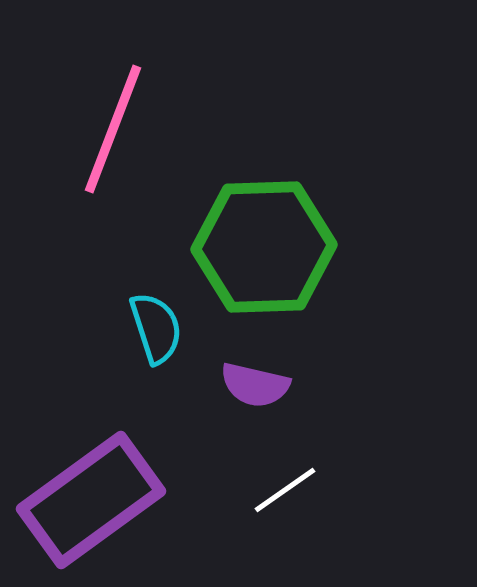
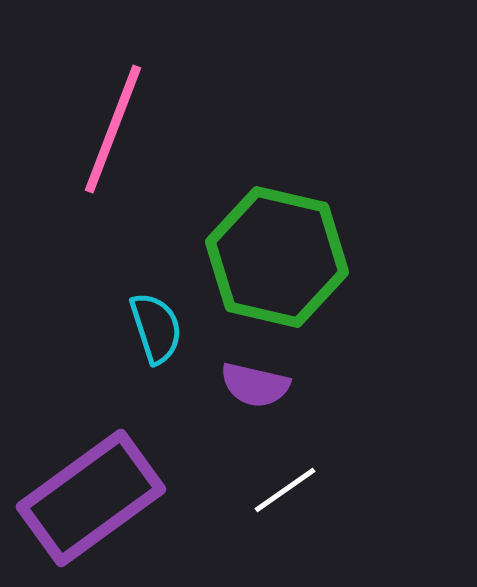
green hexagon: moved 13 px right, 10 px down; rotated 15 degrees clockwise
purple rectangle: moved 2 px up
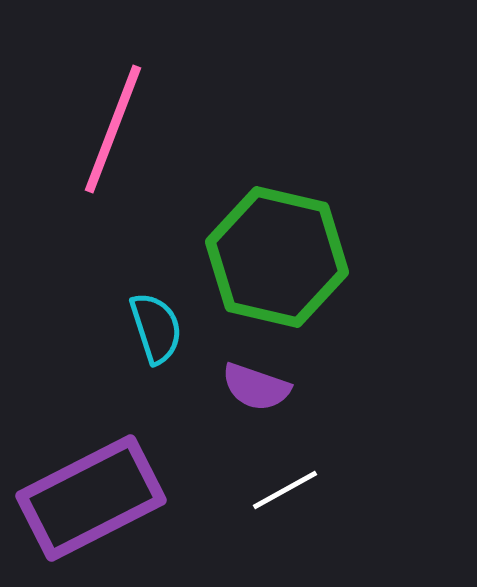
purple semicircle: moved 1 px right, 2 px down; rotated 6 degrees clockwise
white line: rotated 6 degrees clockwise
purple rectangle: rotated 9 degrees clockwise
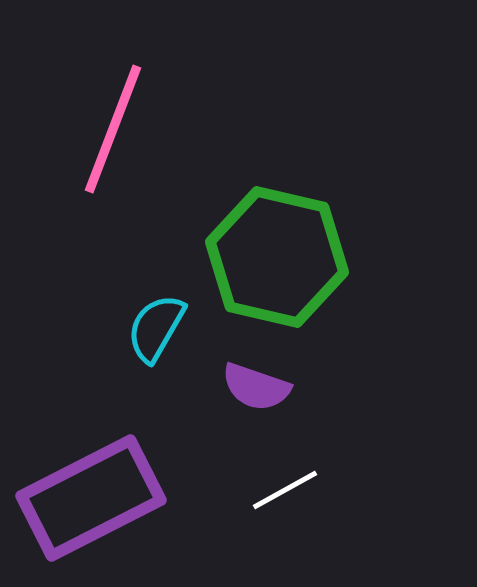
cyan semicircle: rotated 132 degrees counterclockwise
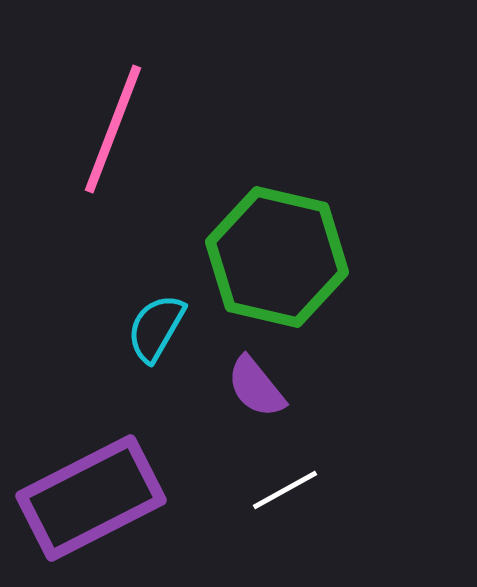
purple semicircle: rotated 32 degrees clockwise
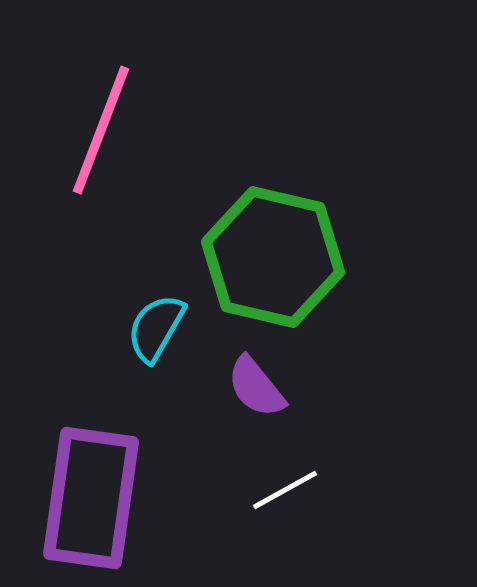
pink line: moved 12 px left, 1 px down
green hexagon: moved 4 px left
purple rectangle: rotated 55 degrees counterclockwise
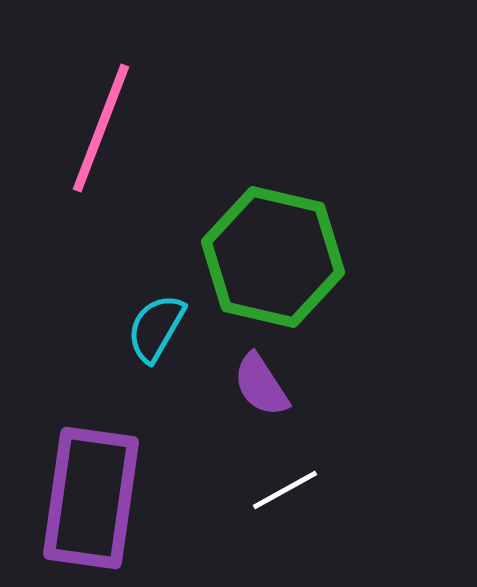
pink line: moved 2 px up
purple semicircle: moved 5 px right, 2 px up; rotated 6 degrees clockwise
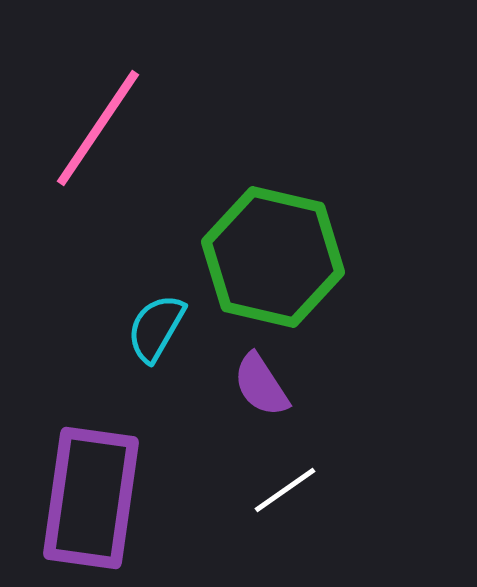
pink line: moved 3 px left; rotated 13 degrees clockwise
white line: rotated 6 degrees counterclockwise
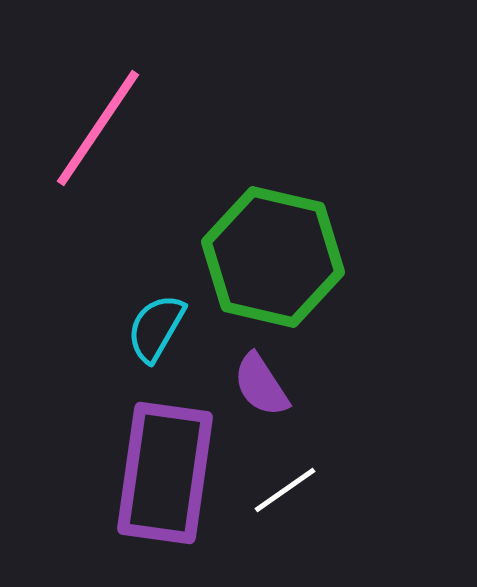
purple rectangle: moved 74 px right, 25 px up
